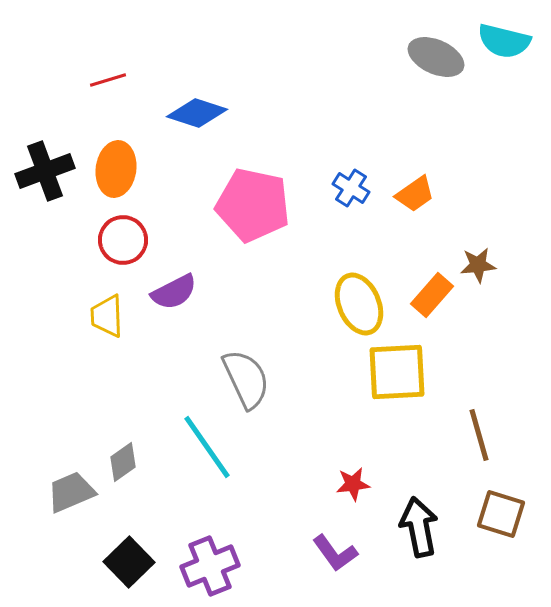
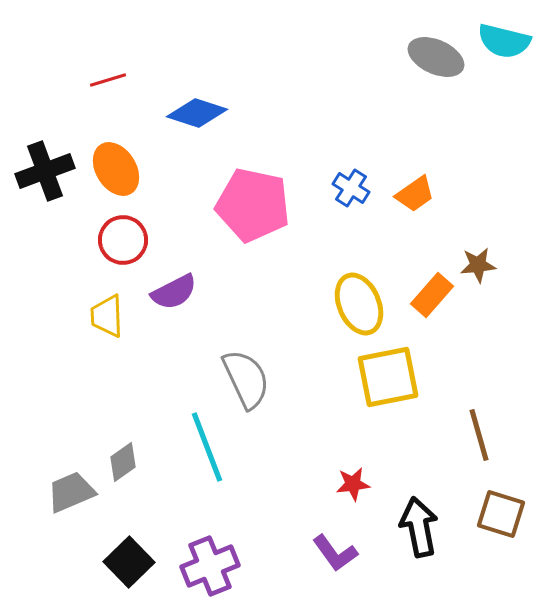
orange ellipse: rotated 40 degrees counterclockwise
yellow square: moved 9 px left, 5 px down; rotated 8 degrees counterclockwise
cyan line: rotated 14 degrees clockwise
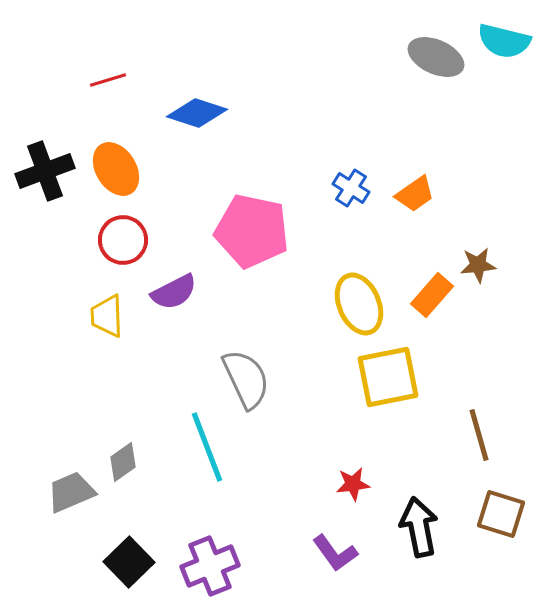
pink pentagon: moved 1 px left, 26 px down
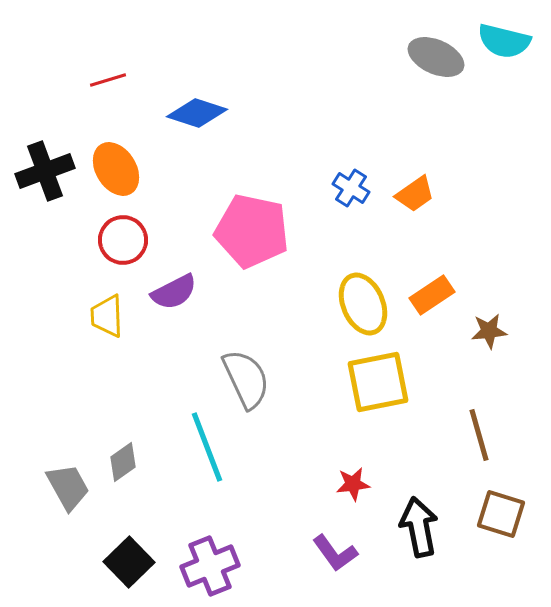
brown star: moved 11 px right, 66 px down
orange rectangle: rotated 15 degrees clockwise
yellow ellipse: moved 4 px right
yellow square: moved 10 px left, 5 px down
gray trapezoid: moved 3 px left, 5 px up; rotated 84 degrees clockwise
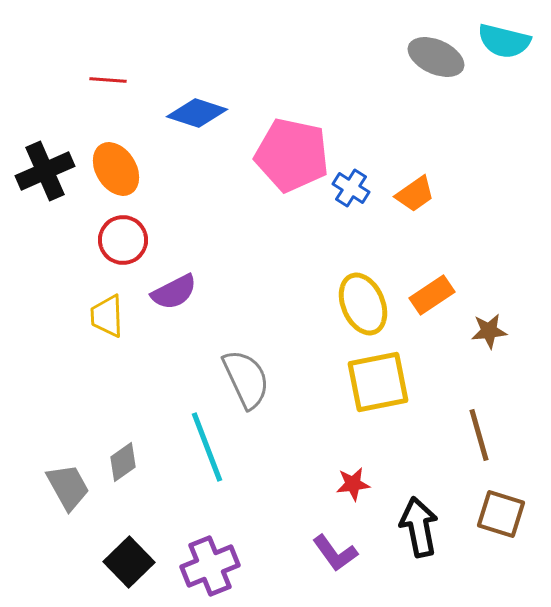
red line: rotated 21 degrees clockwise
black cross: rotated 4 degrees counterclockwise
pink pentagon: moved 40 px right, 76 px up
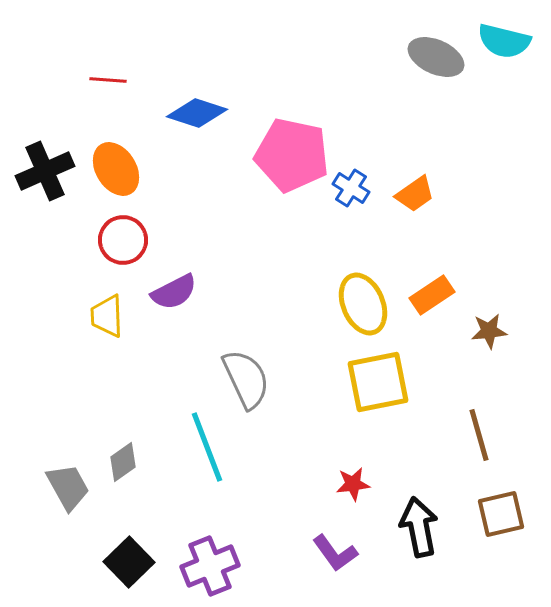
brown square: rotated 30 degrees counterclockwise
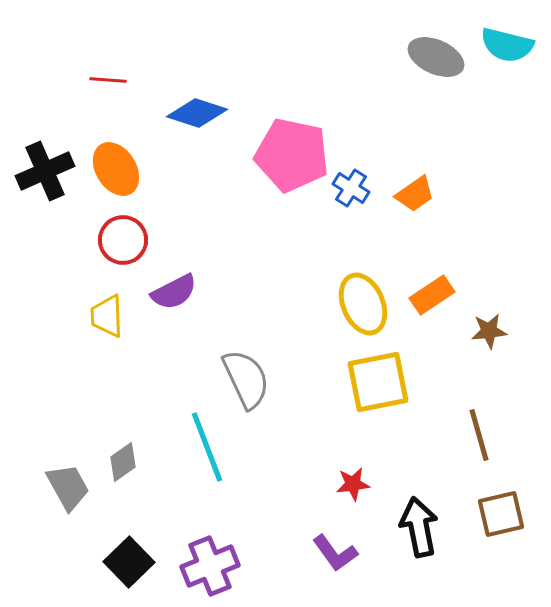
cyan semicircle: moved 3 px right, 4 px down
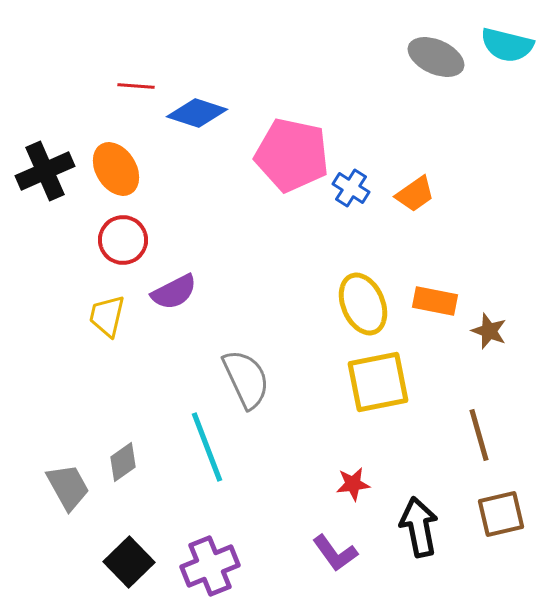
red line: moved 28 px right, 6 px down
orange rectangle: moved 3 px right, 6 px down; rotated 45 degrees clockwise
yellow trapezoid: rotated 15 degrees clockwise
brown star: rotated 27 degrees clockwise
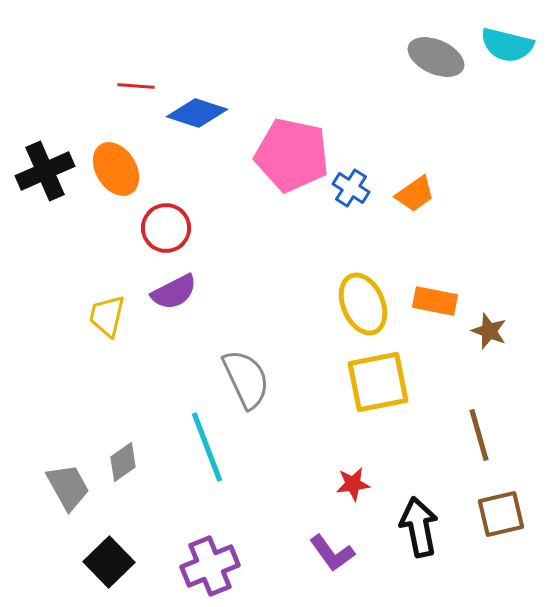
red circle: moved 43 px right, 12 px up
purple L-shape: moved 3 px left
black square: moved 20 px left
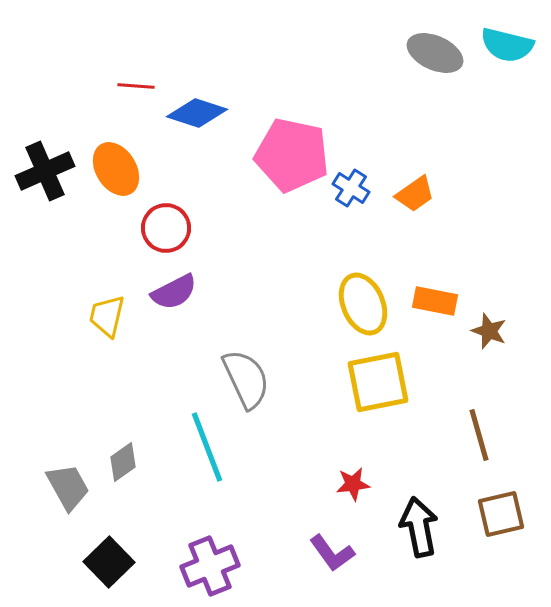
gray ellipse: moved 1 px left, 4 px up
